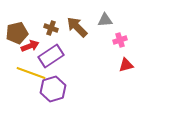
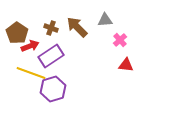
brown pentagon: rotated 25 degrees counterclockwise
pink cross: rotated 24 degrees counterclockwise
red triangle: rotated 21 degrees clockwise
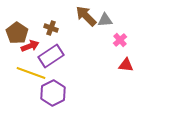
brown arrow: moved 9 px right, 11 px up
purple hexagon: moved 4 px down; rotated 10 degrees counterclockwise
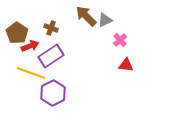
gray triangle: rotated 21 degrees counterclockwise
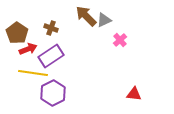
gray triangle: moved 1 px left
red arrow: moved 2 px left, 3 px down
red triangle: moved 8 px right, 29 px down
yellow line: moved 2 px right; rotated 12 degrees counterclockwise
